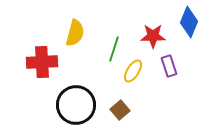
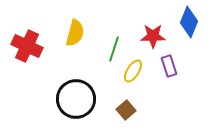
red cross: moved 15 px left, 16 px up; rotated 28 degrees clockwise
black circle: moved 6 px up
brown square: moved 6 px right
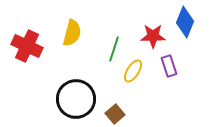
blue diamond: moved 4 px left
yellow semicircle: moved 3 px left
brown square: moved 11 px left, 4 px down
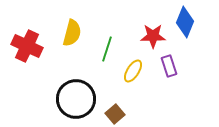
green line: moved 7 px left
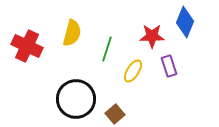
red star: moved 1 px left
